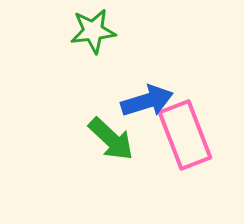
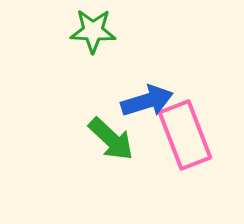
green star: rotated 9 degrees clockwise
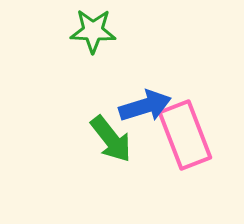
blue arrow: moved 2 px left, 5 px down
green arrow: rotated 9 degrees clockwise
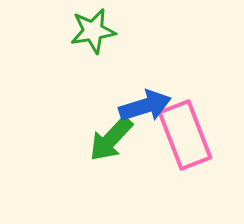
green star: rotated 12 degrees counterclockwise
green arrow: rotated 81 degrees clockwise
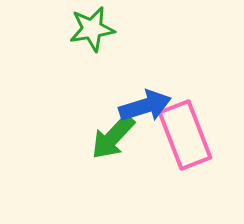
green star: moved 1 px left, 2 px up
green arrow: moved 2 px right, 2 px up
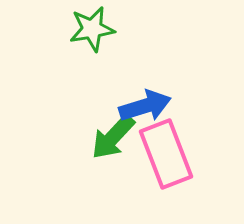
pink rectangle: moved 19 px left, 19 px down
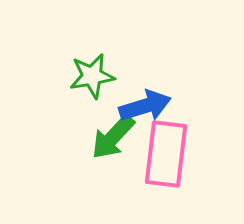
green star: moved 47 px down
pink rectangle: rotated 28 degrees clockwise
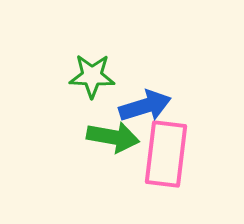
green star: rotated 12 degrees clockwise
green arrow: rotated 123 degrees counterclockwise
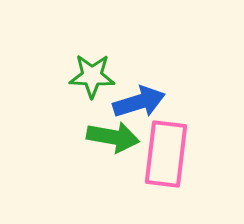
blue arrow: moved 6 px left, 4 px up
